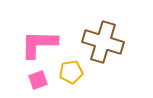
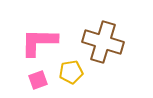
pink L-shape: moved 2 px up
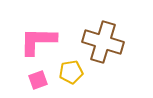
pink L-shape: moved 1 px left, 1 px up
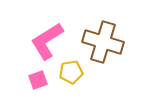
pink L-shape: moved 9 px right; rotated 33 degrees counterclockwise
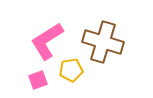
yellow pentagon: moved 2 px up
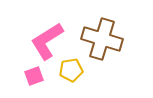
brown cross: moved 1 px left, 3 px up
pink square: moved 4 px left, 4 px up
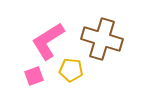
pink L-shape: moved 1 px right
yellow pentagon: rotated 15 degrees clockwise
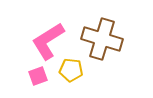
pink square: moved 4 px right
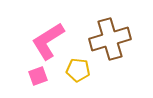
brown cross: moved 8 px right; rotated 33 degrees counterclockwise
yellow pentagon: moved 7 px right
